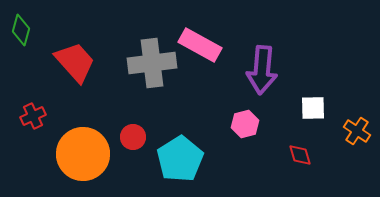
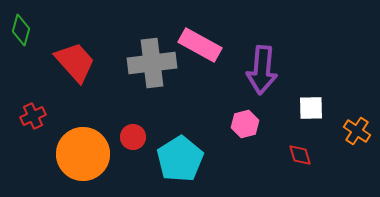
white square: moved 2 px left
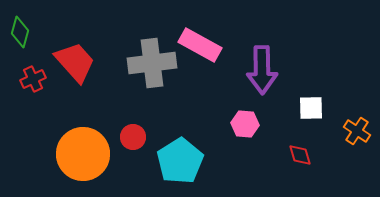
green diamond: moved 1 px left, 2 px down
purple arrow: rotated 6 degrees counterclockwise
red cross: moved 37 px up
pink hexagon: rotated 20 degrees clockwise
cyan pentagon: moved 2 px down
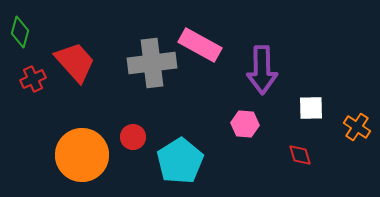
orange cross: moved 4 px up
orange circle: moved 1 px left, 1 px down
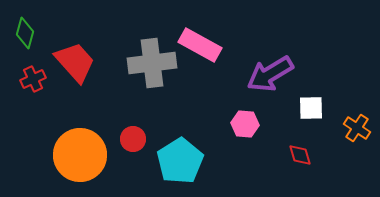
green diamond: moved 5 px right, 1 px down
purple arrow: moved 8 px right, 4 px down; rotated 60 degrees clockwise
orange cross: moved 1 px down
red circle: moved 2 px down
orange circle: moved 2 px left
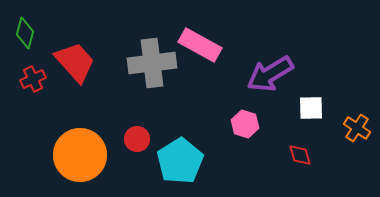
pink hexagon: rotated 12 degrees clockwise
red circle: moved 4 px right
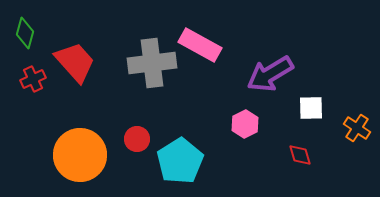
pink hexagon: rotated 16 degrees clockwise
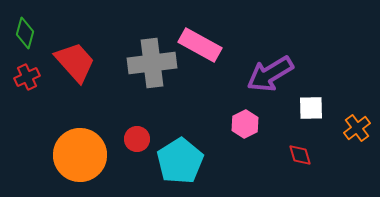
red cross: moved 6 px left, 2 px up
orange cross: rotated 20 degrees clockwise
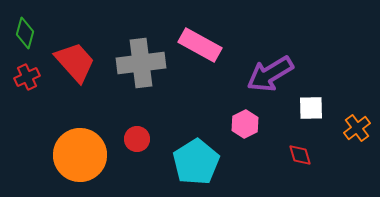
gray cross: moved 11 px left
cyan pentagon: moved 16 px right, 1 px down
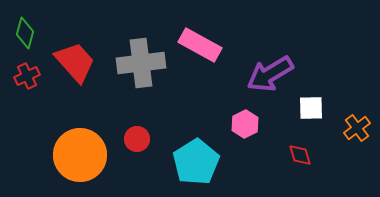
red cross: moved 1 px up
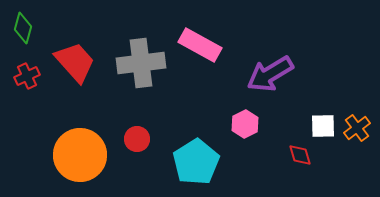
green diamond: moved 2 px left, 5 px up
white square: moved 12 px right, 18 px down
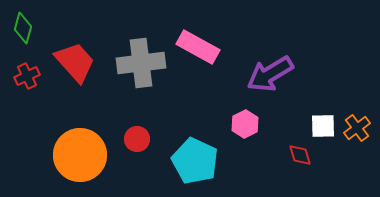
pink rectangle: moved 2 px left, 2 px down
cyan pentagon: moved 1 px left, 1 px up; rotated 15 degrees counterclockwise
